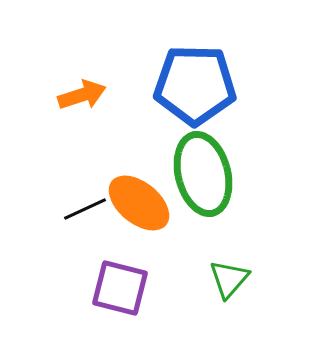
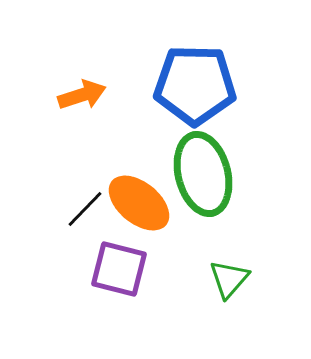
black line: rotated 21 degrees counterclockwise
purple square: moved 1 px left, 19 px up
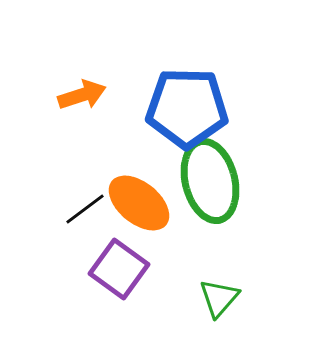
blue pentagon: moved 8 px left, 23 px down
green ellipse: moved 7 px right, 7 px down
black line: rotated 9 degrees clockwise
purple square: rotated 22 degrees clockwise
green triangle: moved 10 px left, 19 px down
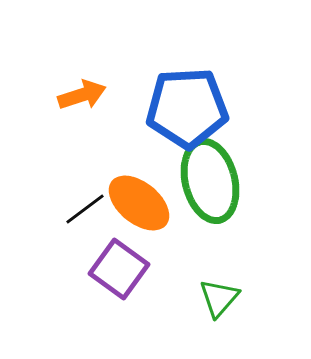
blue pentagon: rotated 4 degrees counterclockwise
